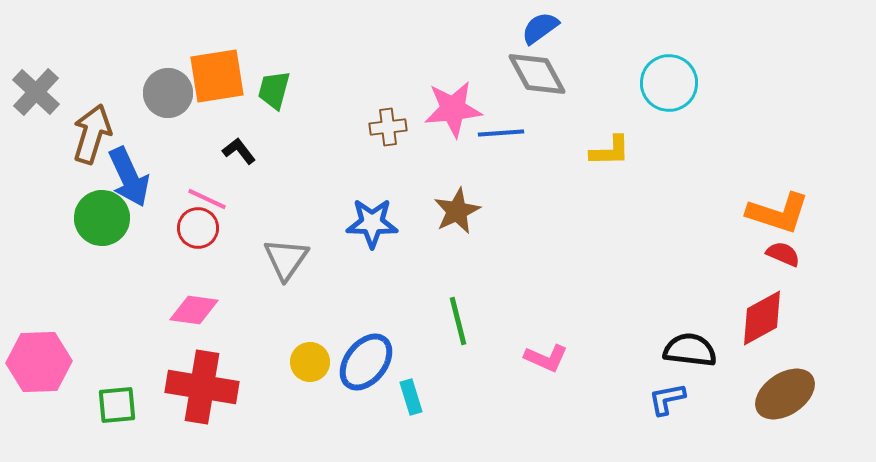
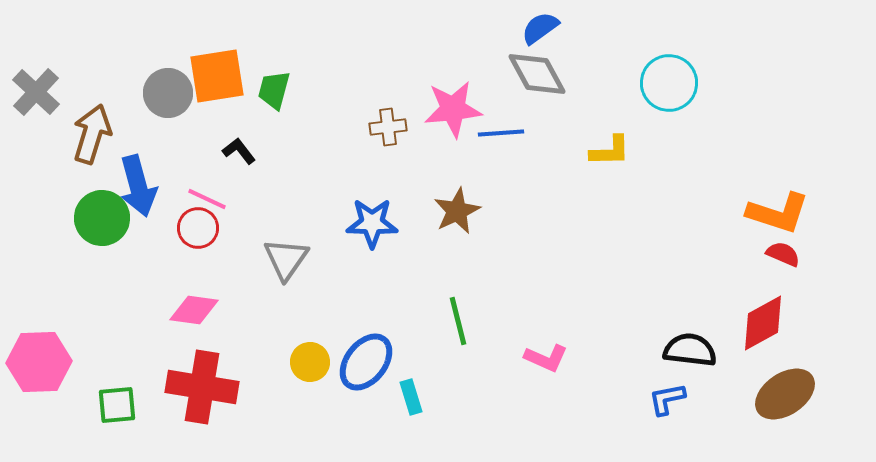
blue arrow: moved 9 px right, 9 px down; rotated 10 degrees clockwise
red diamond: moved 1 px right, 5 px down
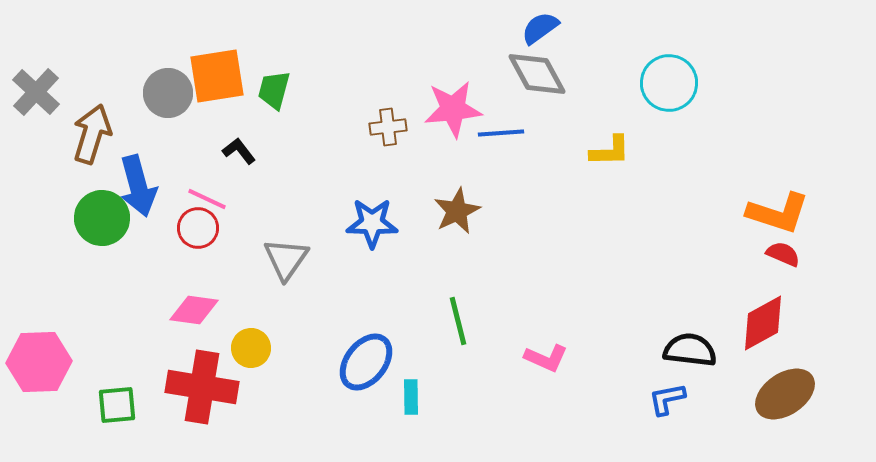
yellow circle: moved 59 px left, 14 px up
cyan rectangle: rotated 16 degrees clockwise
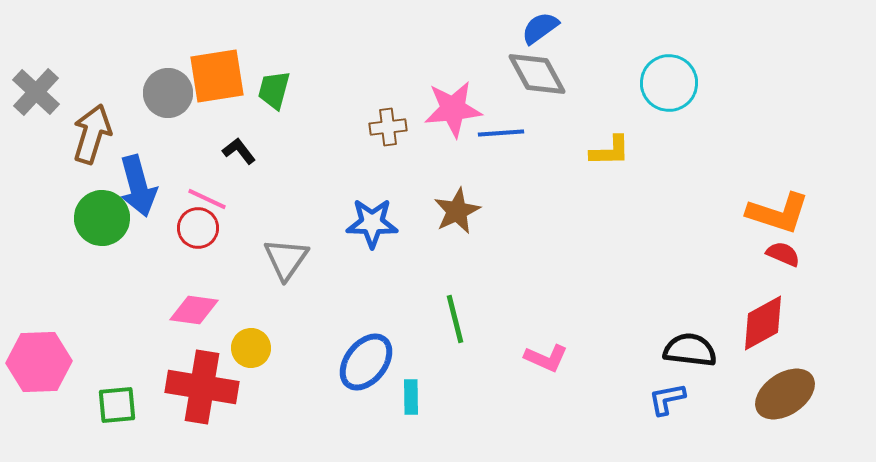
green line: moved 3 px left, 2 px up
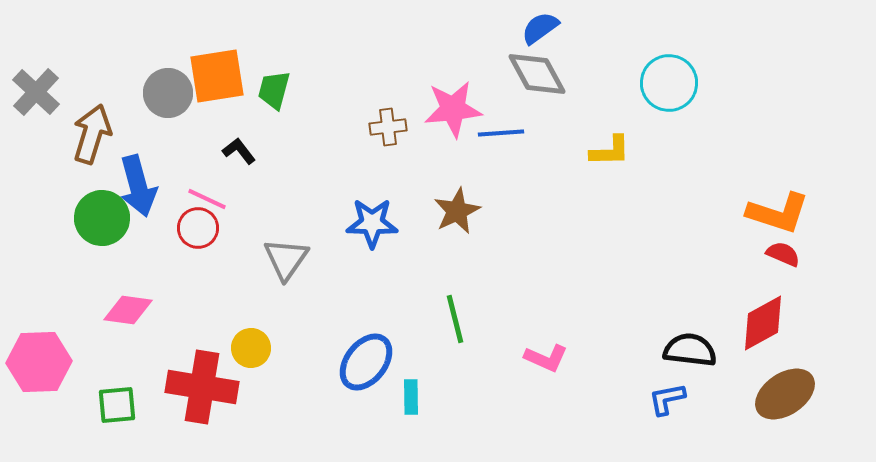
pink diamond: moved 66 px left
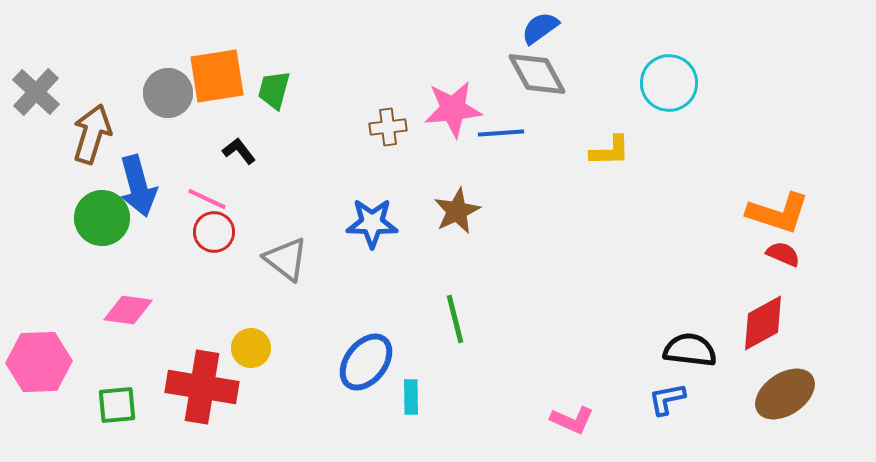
red circle: moved 16 px right, 4 px down
gray triangle: rotated 27 degrees counterclockwise
pink L-shape: moved 26 px right, 62 px down
